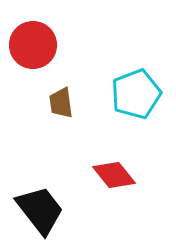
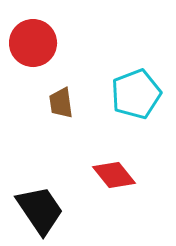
red circle: moved 2 px up
black trapezoid: rotated 4 degrees clockwise
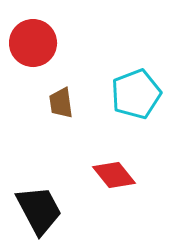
black trapezoid: moved 1 px left; rotated 6 degrees clockwise
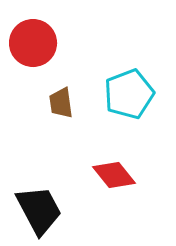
cyan pentagon: moved 7 px left
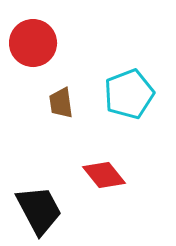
red diamond: moved 10 px left
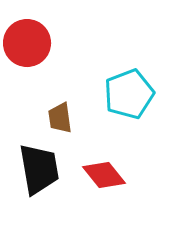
red circle: moved 6 px left
brown trapezoid: moved 1 px left, 15 px down
black trapezoid: moved 41 px up; rotated 18 degrees clockwise
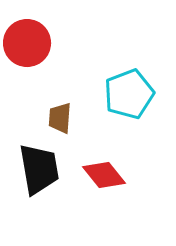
brown trapezoid: rotated 12 degrees clockwise
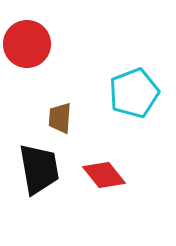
red circle: moved 1 px down
cyan pentagon: moved 5 px right, 1 px up
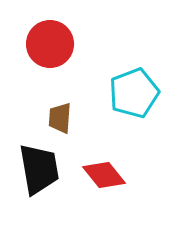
red circle: moved 23 px right
